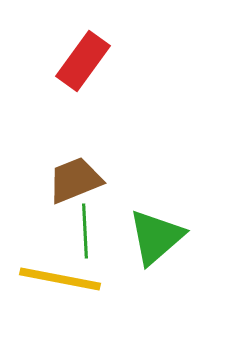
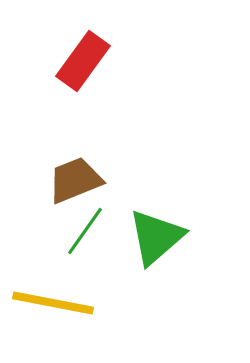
green line: rotated 38 degrees clockwise
yellow line: moved 7 px left, 24 px down
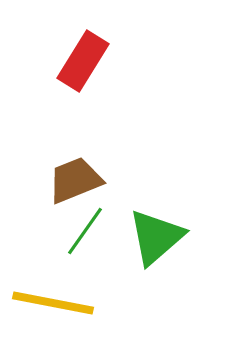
red rectangle: rotated 4 degrees counterclockwise
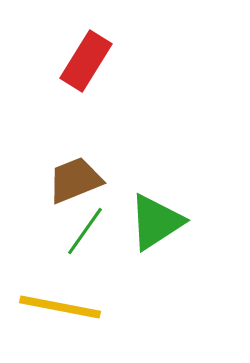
red rectangle: moved 3 px right
green triangle: moved 15 px up; rotated 8 degrees clockwise
yellow line: moved 7 px right, 4 px down
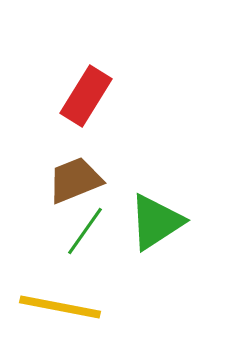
red rectangle: moved 35 px down
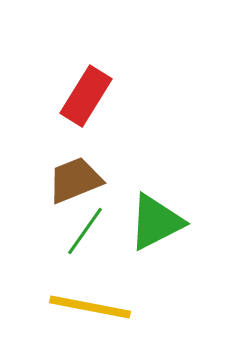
green triangle: rotated 6 degrees clockwise
yellow line: moved 30 px right
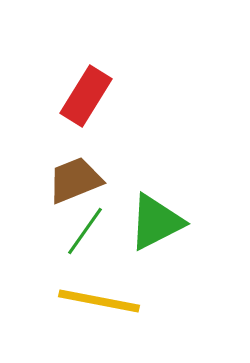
yellow line: moved 9 px right, 6 px up
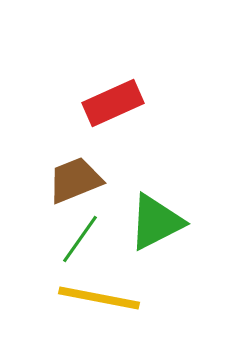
red rectangle: moved 27 px right, 7 px down; rotated 34 degrees clockwise
green line: moved 5 px left, 8 px down
yellow line: moved 3 px up
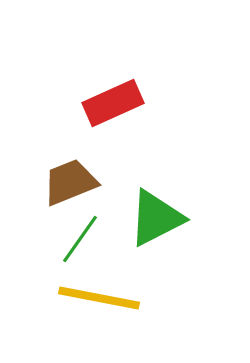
brown trapezoid: moved 5 px left, 2 px down
green triangle: moved 4 px up
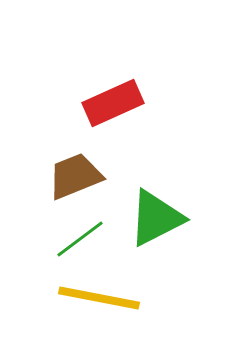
brown trapezoid: moved 5 px right, 6 px up
green line: rotated 18 degrees clockwise
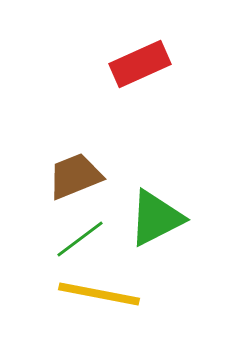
red rectangle: moved 27 px right, 39 px up
yellow line: moved 4 px up
